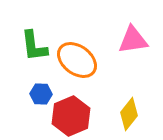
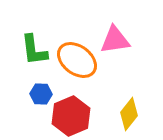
pink triangle: moved 18 px left
green L-shape: moved 4 px down
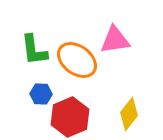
red hexagon: moved 1 px left, 1 px down
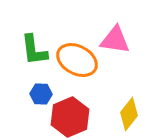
pink triangle: rotated 16 degrees clockwise
orange ellipse: rotated 9 degrees counterclockwise
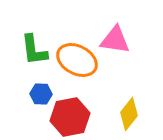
red hexagon: rotated 12 degrees clockwise
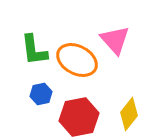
pink triangle: rotated 40 degrees clockwise
blue hexagon: rotated 15 degrees counterclockwise
red hexagon: moved 9 px right
